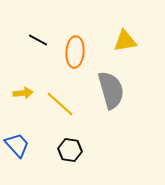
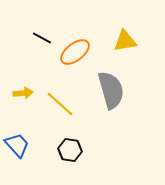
black line: moved 4 px right, 2 px up
orange ellipse: rotated 48 degrees clockwise
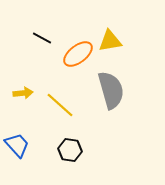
yellow triangle: moved 15 px left
orange ellipse: moved 3 px right, 2 px down
yellow line: moved 1 px down
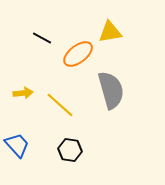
yellow triangle: moved 9 px up
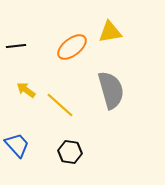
black line: moved 26 px left, 8 px down; rotated 36 degrees counterclockwise
orange ellipse: moved 6 px left, 7 px up
yellow arrow: moved 3 px right, 3 px up; rotated 138 degrees counterclockwise
black hexagon: moved 2 px down
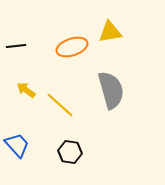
orange ellipse: rotated 20 degrees clockwise
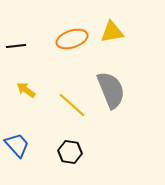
yellow triangle: moved 2 px right
orange ellipse: moved 8 px up
gray semicircle: rotated 6 degrees counterclockwise
yellow line: moved 12 px right
